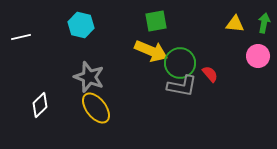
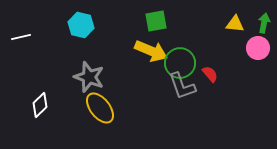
pink circle: moved 8 px up
gray L-shape: rotated 60 degrees clockwise
yellow ellipse: moved 4 px right
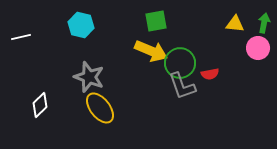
red semicircle: rotated 120 degrees clockwise
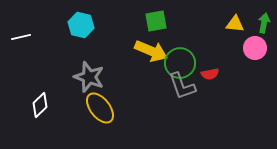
pink circle: moved 3 px left
